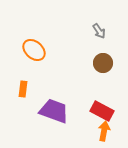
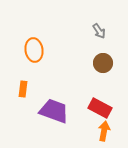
orange ellipse: rotated 40 degrees clockwise
red rectangle: moved 2 px left, 3 px up
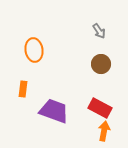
brown circle: moved 2 px left, 1 px down
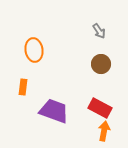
orange rectangle: moved 2 px up
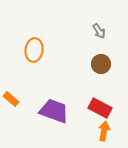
orange ellipse: rotated 15 degrees clockwise
orange rectangle: moved 12 px left, 12 px down; rotated 56 degrees counterclockwise
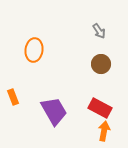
orange rectangle: moved 2 px right, 2 px up; rotated 28 degrees clockwise
purple trapezoid: rotated 40 degrees clockwise
